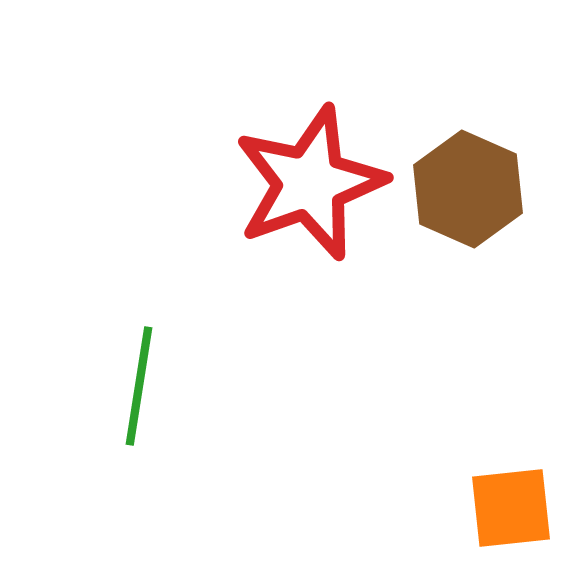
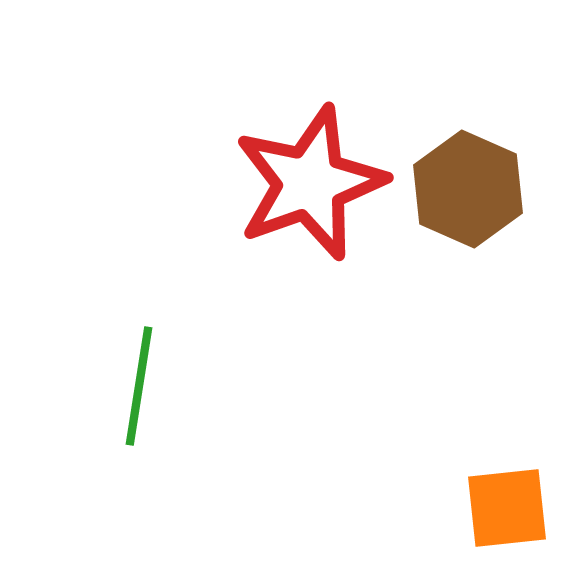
orange square: moved 4 px left
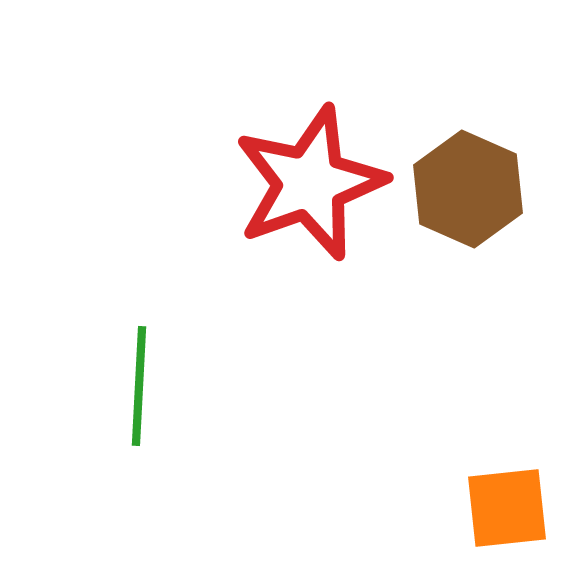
green line: rotated 6 degrees counterclockwise
